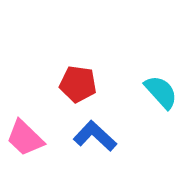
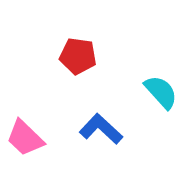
red pentagon: moved 28 px up
blue L-shape: moved 6 px right, 7 px up
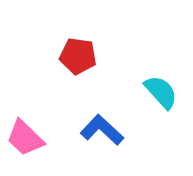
blue L-shape: moved 1 px right, 1 px down
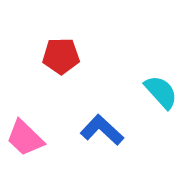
red pentagon: moved 17 px left; rotated 9 degrees counterclockwise
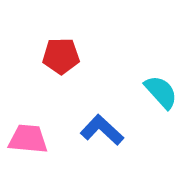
pink trapezoid: moved 3 px right, 1 px down; rotated 141 degrees clockwise
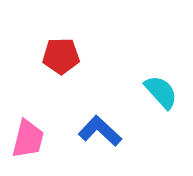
blue L-shape: moved 2 px left, 1 px down
pink trapezoid: rotated 99 degrees clockwise
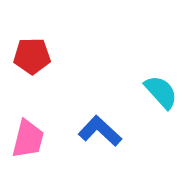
red pentagon: moved 29 px left
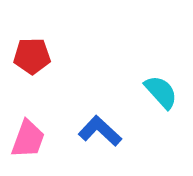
pink trapezoid: rotated 6 degrees clockwise
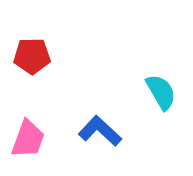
cyan semicircle: rotated 12 degrees clockwise
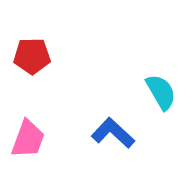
blue L-shape: moved 13 px right, 2 px down
